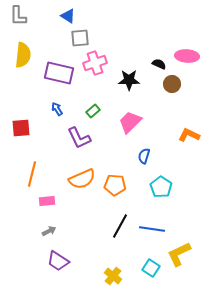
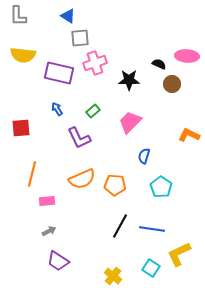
yellow semicircle: rotated 90 degrees clockwise
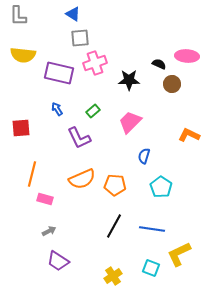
blue triangle: moved 5 px right, 2 px up
pink rectangle: moved 2 px left, 2 px up; rotated 21 degrees clockwise
black line: moved 6 px left
cyan square: rotated 12 degrees counterclockwise
yellow cross: rotated 18 degrees clockwise
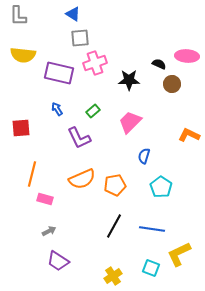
orange pentagon: rotated 15 degrees counterclockwise
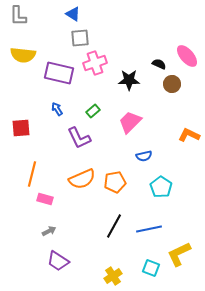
pink ellipse: rotated 45 degrees clockwise
blue semicircle: rotated 119 degrees counterclockwise
orange pentagon: moved 3 px up
blue line: moved 3 px left; rotated 20 degrees counterclockwise
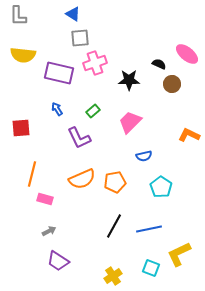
pink ellipse: moved 2 px up; rotated 10 degrees counterclockwise
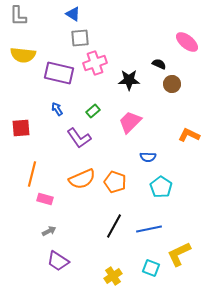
pink ellipse: moved 12 px up
purple L-shape: rotated 10 degrees counterclockwise
blue semicircle: moved 4 px right, 1 px down; rotated 14 degrees clockwise
orange pentagon: rotated 30 degrees clockwise
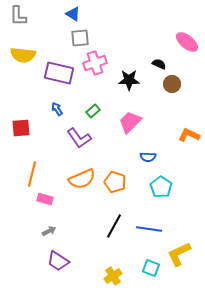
blue line: rotated 20 degrees clockwise
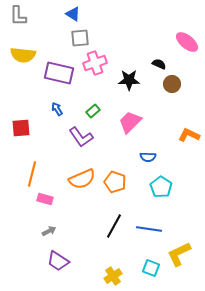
purple L-shape: moved 2 px right, 1 px up
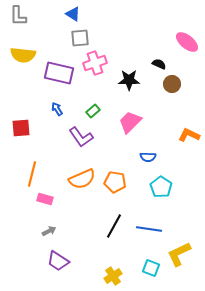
orange pentagon: rotated 10 degrees counterclockwise
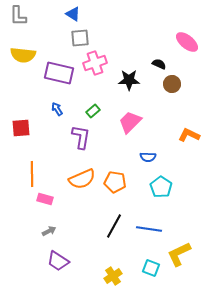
purple L-shape: rotated 135 degrees counterclockwise
orange line: rotated 15 degrees counterclockwise
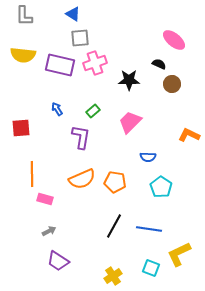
gray L-shape: moved 6 px right
pink ellipse: moved 13 px left, 2 px up
purple rectangle: moved 1 px right, 8 px up
